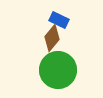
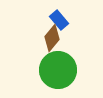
blue rectangle: rotated 24 degrees clockwise
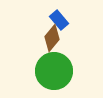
green circle: moved 4 px left, 1 px down
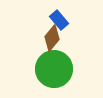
green circle: moved 2 px up
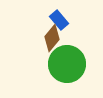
green circle: moved 13 px right, 5 px up
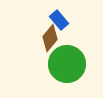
brown diamond: moved 2 px left
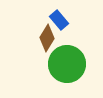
brown diamond: moved 3 px left; rotated 8 degrees counterclockwise
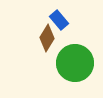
green circle: moved 8 px right, 1 px up
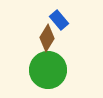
green circle: moved 27 px left, 7 px down
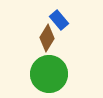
green circle: moved 1 px right, 4 px down
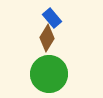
blue rectangle: moved 7 px left, 2 px up
